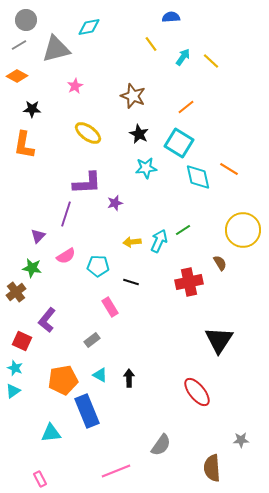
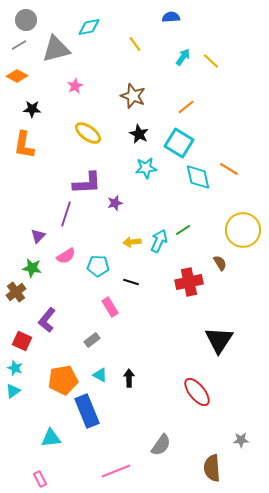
yellow line at (151, 44): moved 16 px left
cyan triangle at (51, 433): moved 5 px down
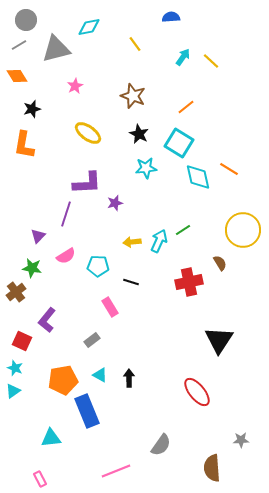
orange diamond at (17, 76): rotated 30 degrees clockwise
black star at (32, 109): rotated 18 degrees counterclockwise
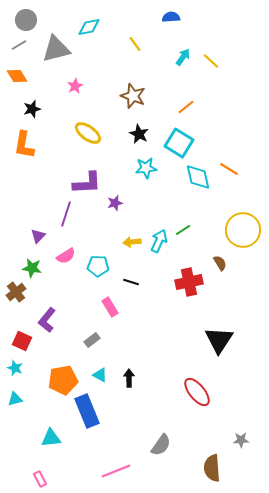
cyan triangle at (13, 391): moved 2 px right, 8 px down; rotated 21 degrees clockwise
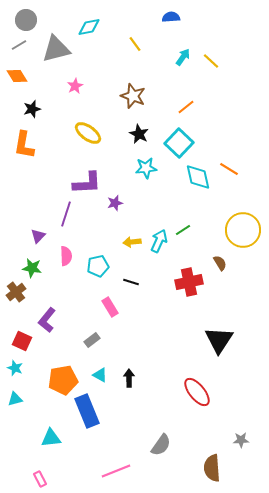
cyan square at (179, 143): rotated 12 degrees clockwise
pink semicircle at (66, 256): rotated 60 degrees counterclockwise
cyan pentagon at (98, 266): rotated 15 degrees counterclockwise
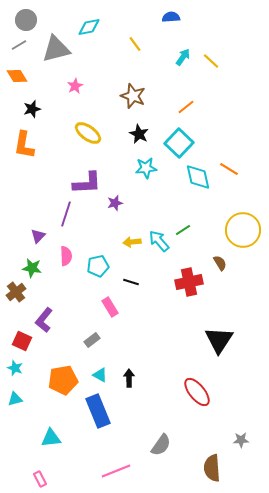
cyan arrow at (159, 241): rotated 65 degrees counterclockwise
purple L-shape at (47, 320): moved 3 px left
blue rectangle at (87, 411): moved 11 px right
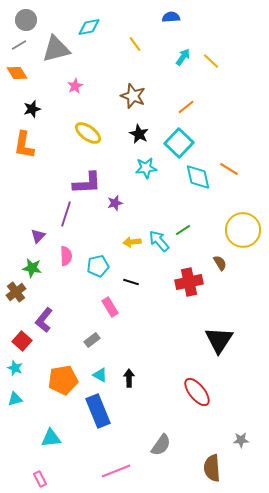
orange diamond at (17, 76): moved 3 px up
red square at (22, 341): rotated 18 degrees clockwise
